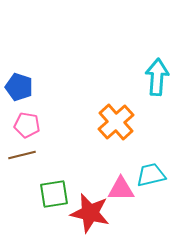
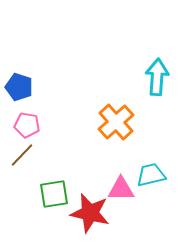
brown line: rotated 32 degrees counterclockwise
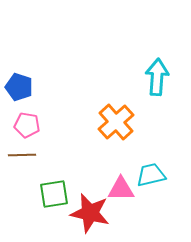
brown line: rotated 44 degrees clockwise
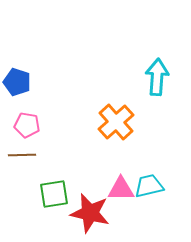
blue pentagon: moved 2 px left, 5 px up
cyan trapezoid: moved 2 px left, 11 px down
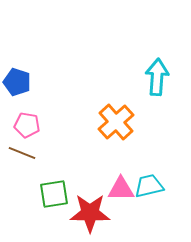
brown line: moved 2 px up; rotated 24 degrees clockwise
red star: rotated 12 degrees counterclockwise
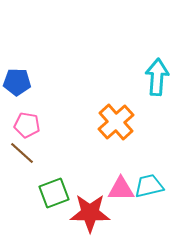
blue pentagon: rotated 16 degrees counterclockwise
brown line: rotated 20 degrees clockwise
green square: moved 1 px up; rotated 12 degrees counterclockwise
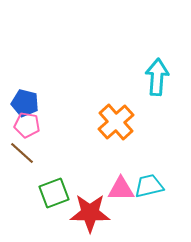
blue pentagon: moved 8 px right, 21 px down; rotated 12 degrees clockwise
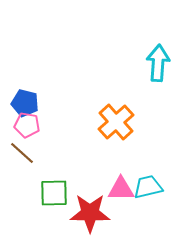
cyan arrow: moved 1 px right, 14 px up
cyan trapezoid: moved 1 px left, 1 px down
green square: rotated 20 degrees clockwise
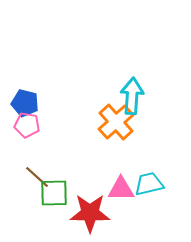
cyan arrow: moved 26 px left, 33 px down
brown line: moved 15 px right, 24 px down
cyan trapezoid: moved 1 px right, 3 px up
